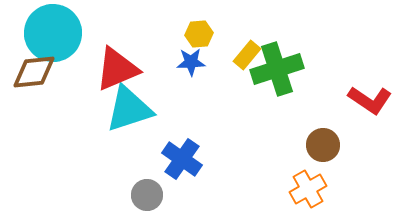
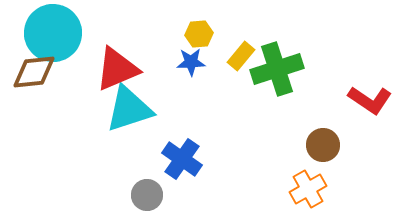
yellow rectangle: moved 6 px left, 1 px down
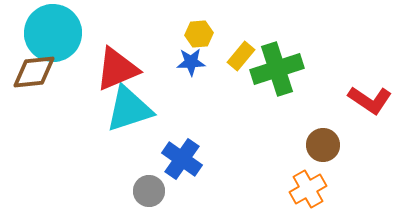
gray circle: moved 2 px right, 4 px up
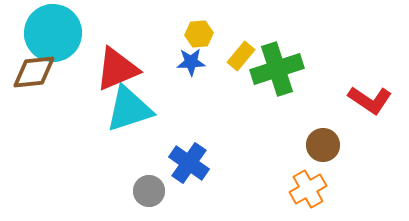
blue cross: moved 7 px right, 4 px down
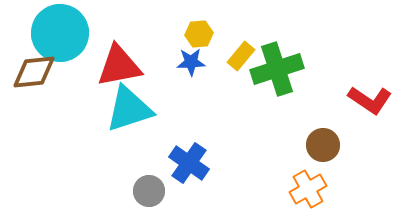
cyan circle: moved 7 px right
red triangle: moved 2 px right, 3 px up; rotated 12 degrees clockwise
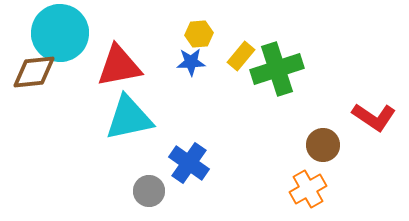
red L-shape: moved 4 px right, 17 px down
cyan triangle: moved 9 px down; rotated 6 degrees clockwise
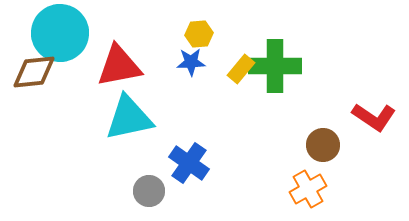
yellow rectangle: moved 13 px down
green cross: moved 2 px left, 3 px up; rotated 18 degrees clockwise
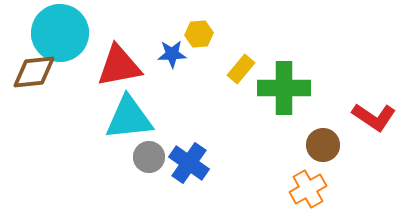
blue star: moved 19 px left, 8 px up
green cross: moved 9 px right, 22 px down
cyan triangle: rotated 6 degrees clockwise
gray circle: moved 34 px up
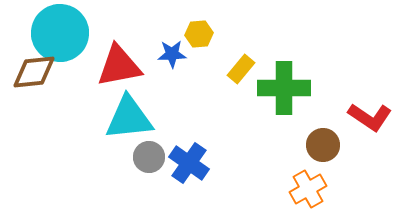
red L-shape: moved 4 px left
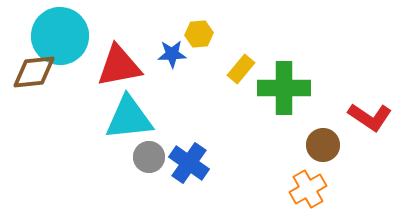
cyan circle: moved 3 px down
